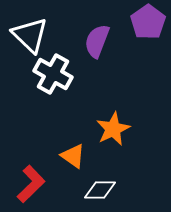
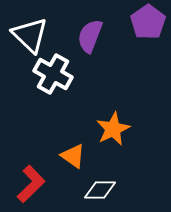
purple semicircle: moved 7 px left, 5 px up
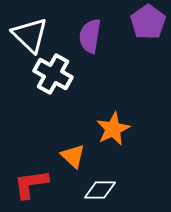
purple semicircle: rotated 12 degrees counterclockwise
orange triangle: rotated 8 degrees clockwise
red L-shape: rotated 144 degrees counterclockwise
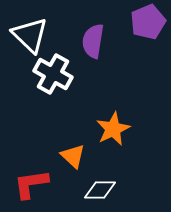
purple pentagon: rotated 12 degrees clockwise
purple semicircle: moved 3 px right, 5 px down
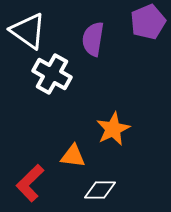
white triangle: moved 2 px left, 4 px up; rotated 9 degrees counterclockwise
purple semicircle: moved 2 px up
white cross: moved 1 px left
orange triangle: rotated 36 degrees counterclockwise
red L-shape: moved 1 px left, 1 px up; rotated 36 degrees counterclockwise
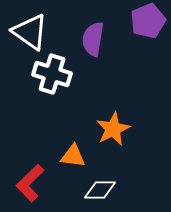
purple pentagon: moved 1 px up
white triangle: moved 2 px right, 1 px down
white cross: rotated 12 degrees counterclockwise
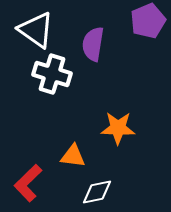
white triangle: moved 6 px right, 2 px up
purple semicircle: moved 5 px down
orange star: moved 5 px right, 1 px up; rotated 28 degrees clockwise
red L-shape: moved 2 px left
white diamond: moved 3 px left, 2 px down; rotated 12 degrees counterclockwise
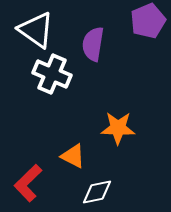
white cross: rotated 6 degrees clockwise
orange triangle: rotated 20 degrees clockwise
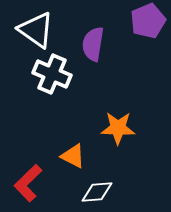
white diamond: rotated 8 degrees clockwise
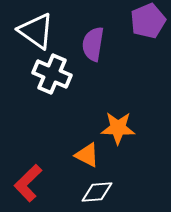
white triangle: moved 1 px down
orange triangle: moved 14 px right, 1 px up
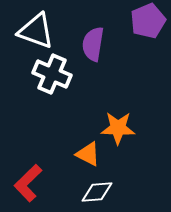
white triangle: rotated 15 degrees counterclockwise
orange triangle: moved 1 px right, 1 px up
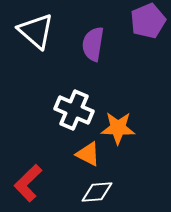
white triangle: rotated 21 degrees clockwise
white cross: moved 22 px right, 36 px down
